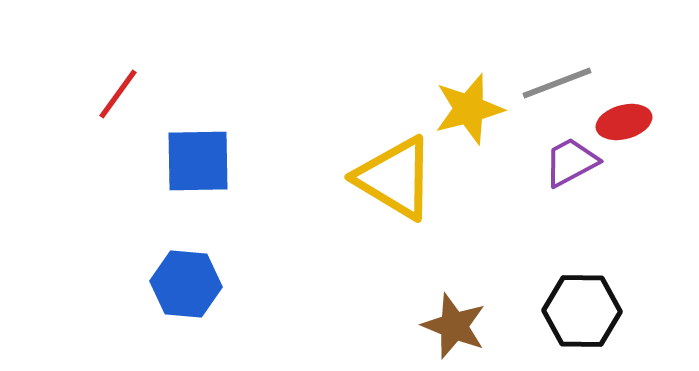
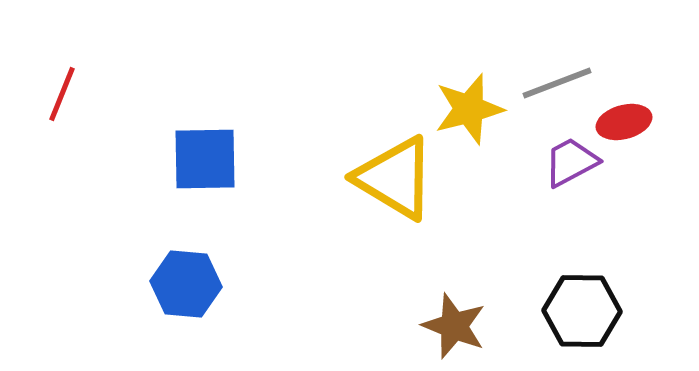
red line: moved 56 px left; rotated 14 degrees counterclockwise
blue square: moved 7 px right, 2 px up
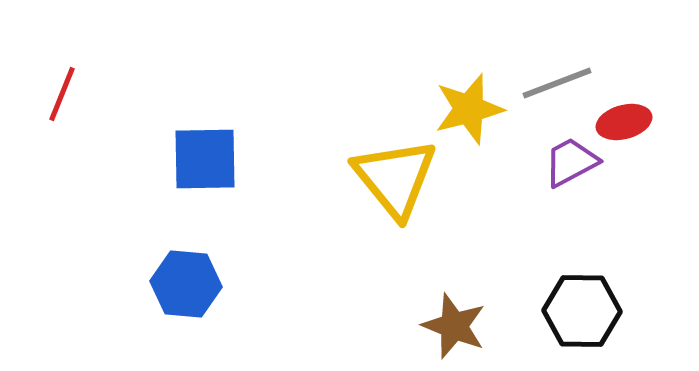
yellow triangle: rotated 20 degrees clockwise
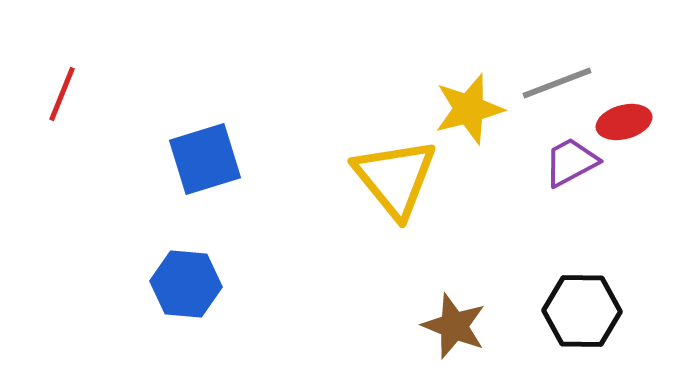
blue square: rotated 16 degrees counterclockwise
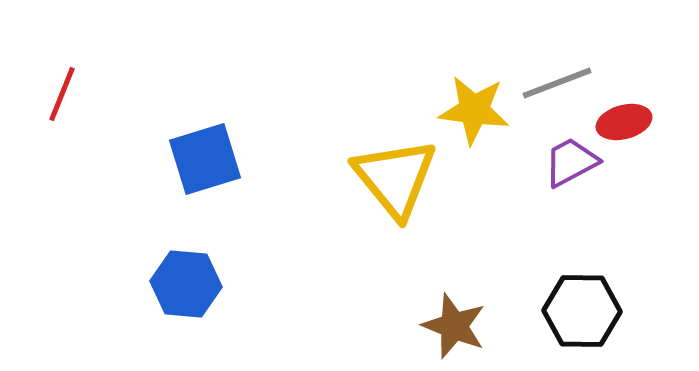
yellow star: moved 5 px right, 1 px down; rotated 22 degrees clockwise
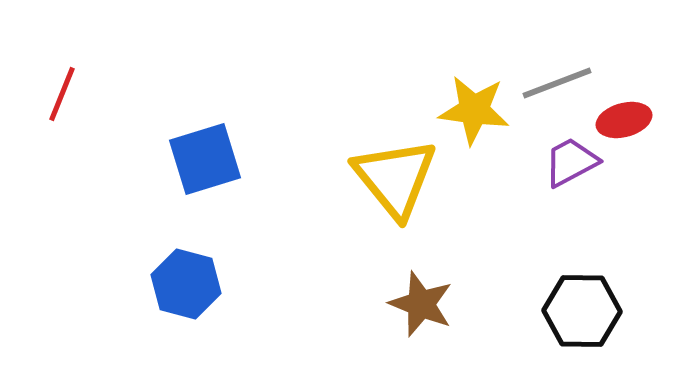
red ellipse: moved 2 px up
blue hexagon: rotated 10 degrees clockwise
brown star: moved 33 px left, 22 px up
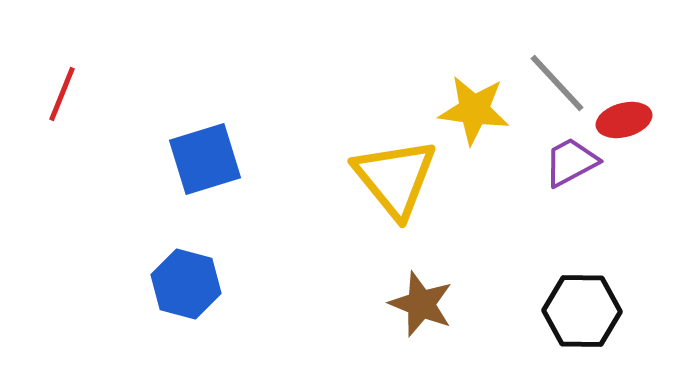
gray line: rotated 68 degrees clockwise
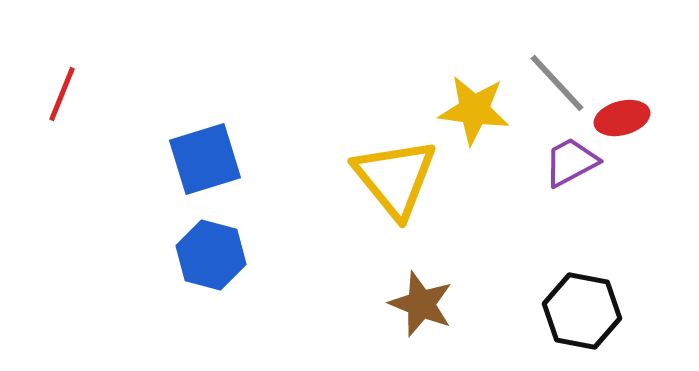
red ellipse: moved 2 px left, 2 px up
blue hexagon: moved 25 px right, 29 px up
black hexagon: rotated 10 degrees clockwise
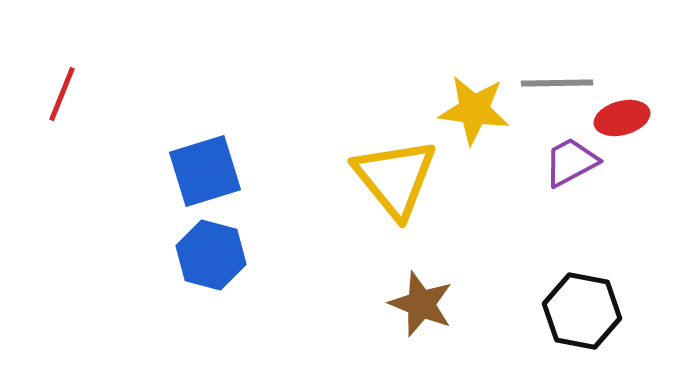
gray line: rotated 48 degrees counterclockwise
blue square: moved 12 px down
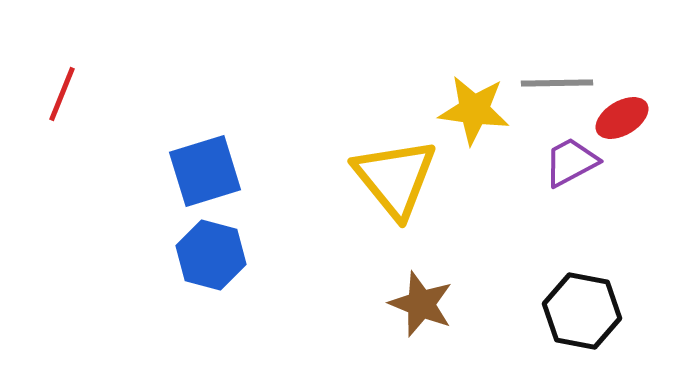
red ellipse: rotated 16 degrees counterclockwise
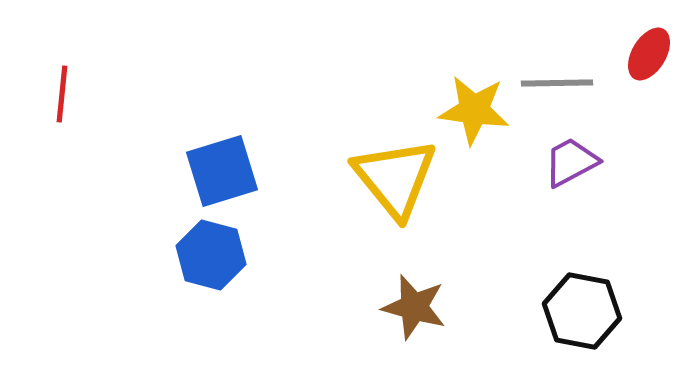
red line: rotated 16 degrees counterclockwise
red ellipse: moved 27 px right, 64 px up; rotated 28 degrees counterclockwise
blue square: moved 17 px right
brown star: moved 7 px left, 3 px down; rotated 6 degrees counterclockwise
